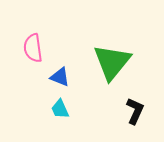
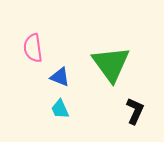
green triangle: moved 1 px left, 2 px down; rotated 15 degrees counterclockwise
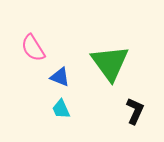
pink semicircle: rotated 24 degrees counterclockwise
green triangle: moved 1 px left, 1 px up
cyan trapezoid: moved 1 px right
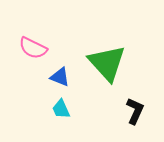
pink semicircle: rotated 32 degrees counterclockwise
green triangle: moved 3 px left; rotated 6 degrees counterclockwise
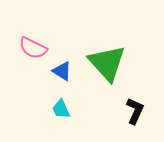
blue triangle: moved 2 px right, 6 px up; rotated 10 degrees clockwise
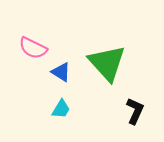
blue triangle: moved 1 px left, 1 px down
cyan trapezoid: rotated 125 degrees counterclockwise
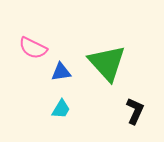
blue triangle: rotated 40 degrees counterclockwise
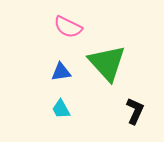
pink semicircle: moved 35 px right, 21 px up
cyan trapezoid: rotated 120 degrees clockwise
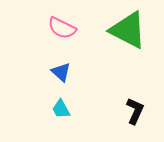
pink semicircle: moved 6 px left, 1 px down
green triangle: moved 21 px right, 33 px up; rotated 21 degrees counterclockwise
blue triangle: rotated 50 degrees clockwise
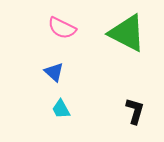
green triangle: moved 1 px left, 3 px down
blue triangle: moved 7 px left
black L-shape: rotated 8 degrees counterclockwise
